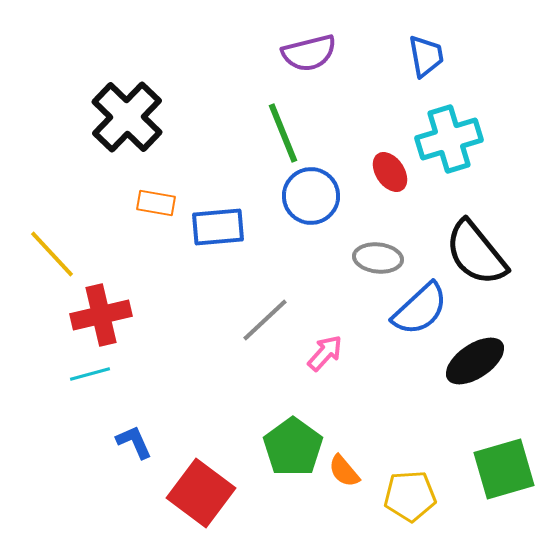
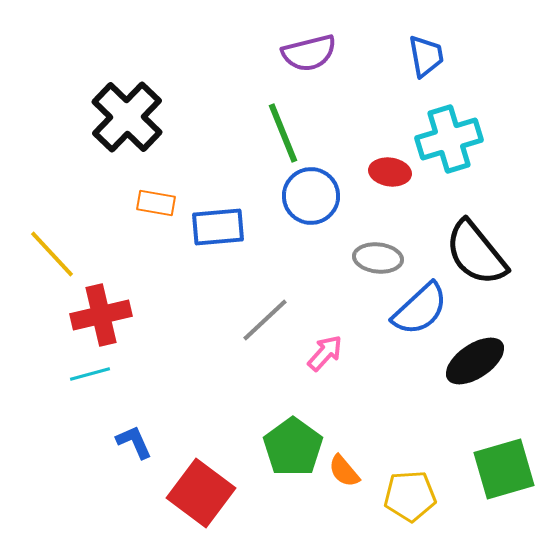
red ellipse: rotated 48 degrees counterclockwise
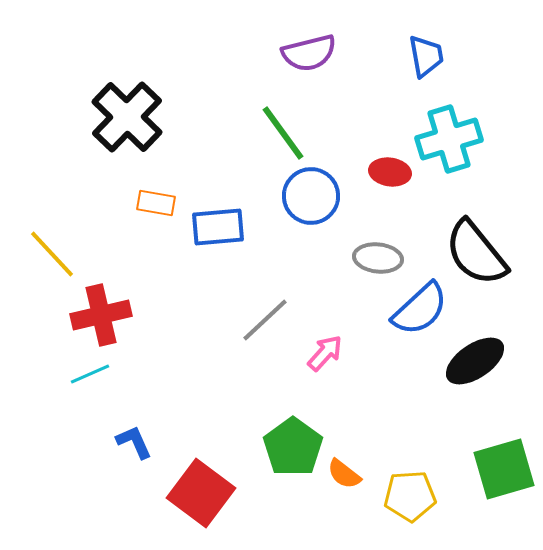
green line: rotated 14 degrees counterclockwise
cyan line: rotated 9 degrees counterclockwise
orange semicircle: moved 3 px down; rotated 12 degrees counterclockwise
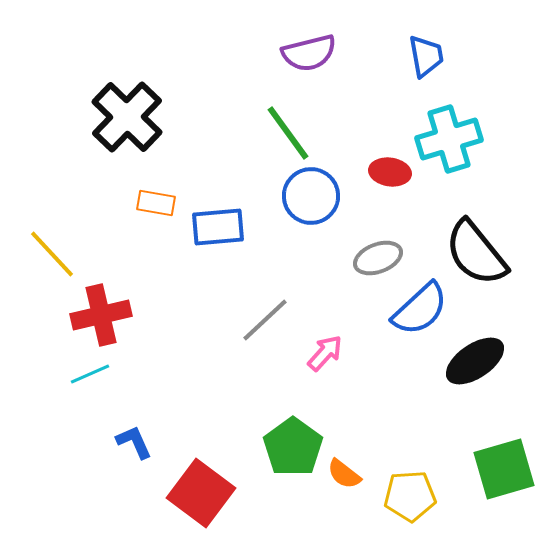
green line: moved 5 px right
gray ellipse: rotated 27 degrees counterclockwise
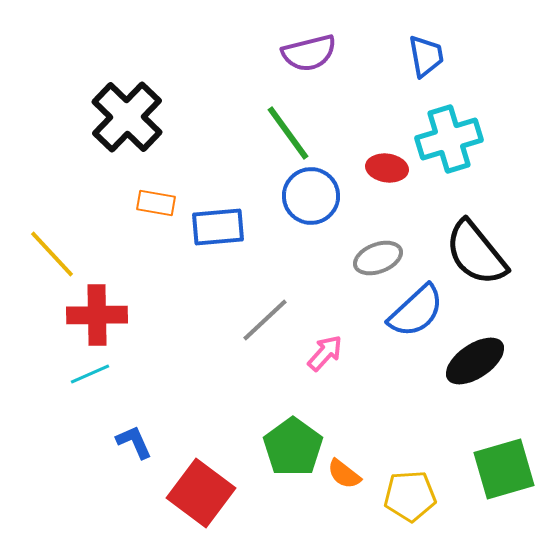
red ellipse: moved 3 px left, 4 px up
blue semicircle: moved 4 px left, 2 px down
red cross: moved 4 px left; rotated 12 degrees clockwise
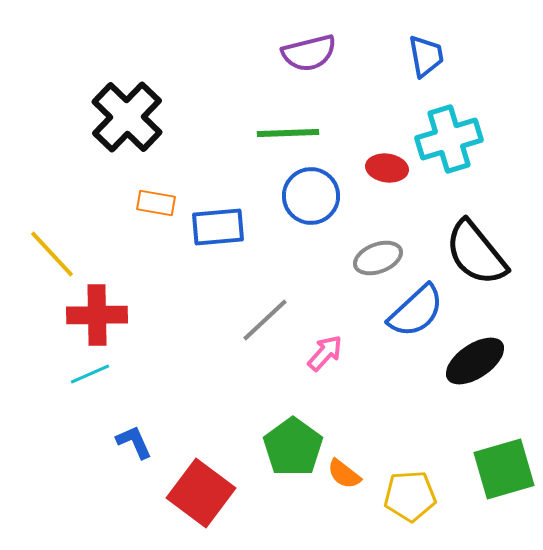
green line: rotated 56 degrees counterclockwise
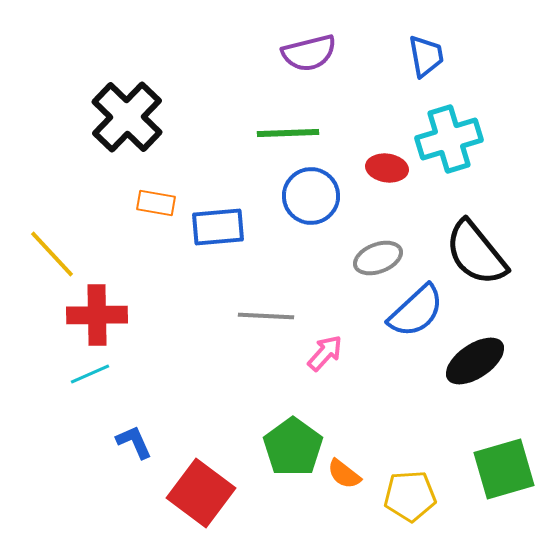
gray line: moved 1 px right, 4 px up; rotated 46 degrees clockwise
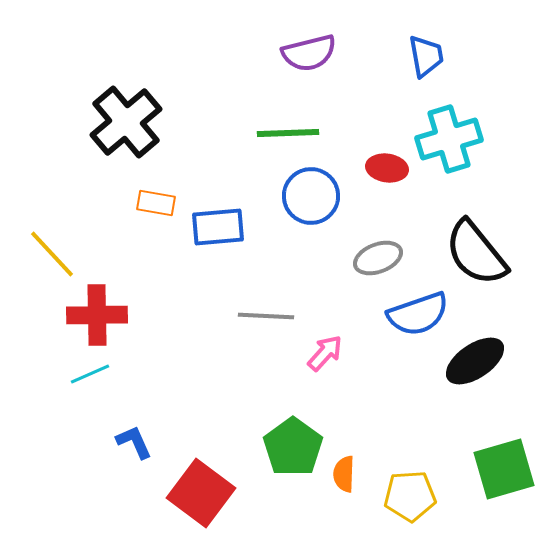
black cross: moved 1 px left, 5 px down; rotated 6 degrees clockwise
blue semicircle: moved 2 px right, 3 px down; rotated 24 degrees clockwise
orange semicircle: rotated 54 degrees clockwise
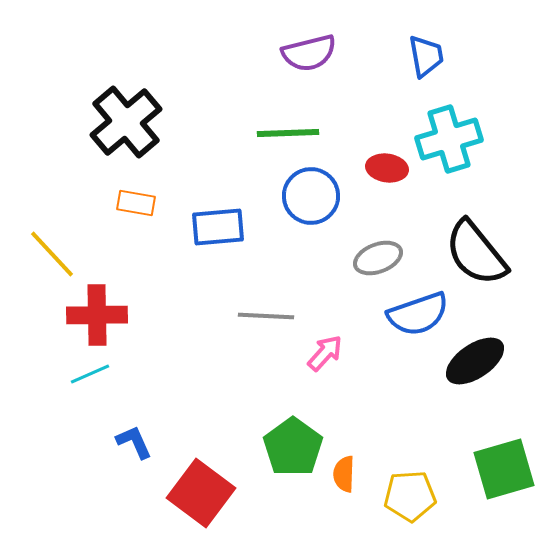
orange rectangle: moved 20 px left
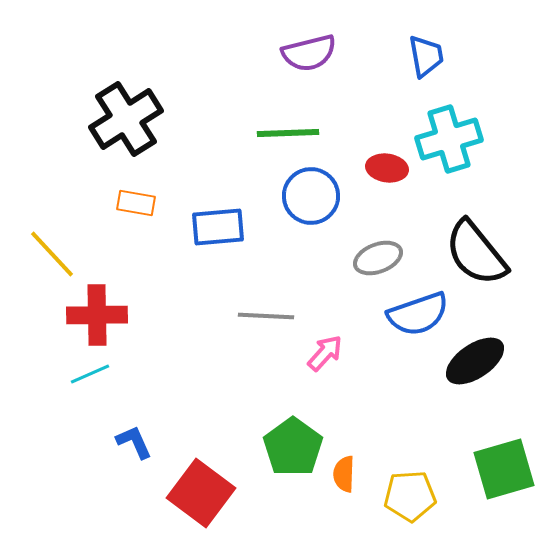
black cross: moved 3 px up; rotated 8 degrees clockwise
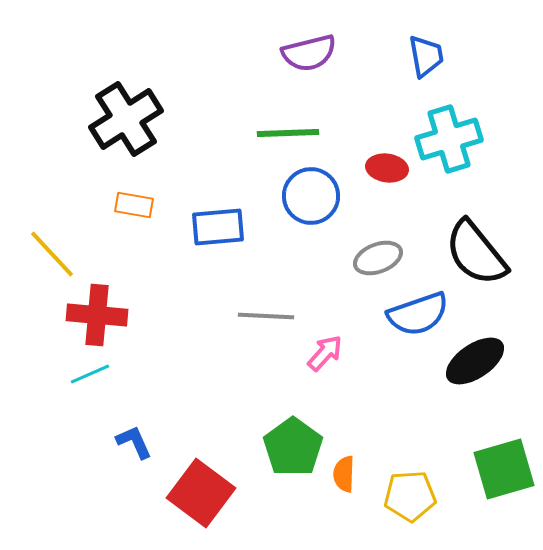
orange rectangle: moved 2 px left, 2 px down
red cross: rotated 6 degrees clockwise
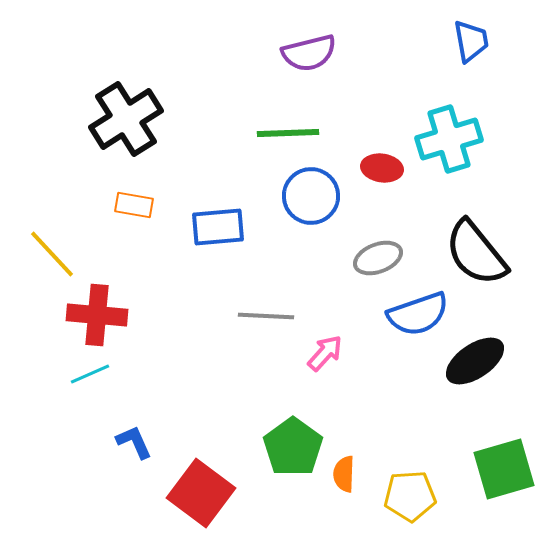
blue trapezoid: moved 45 px right, 15 px up
red ellipse: moved 5 px left
